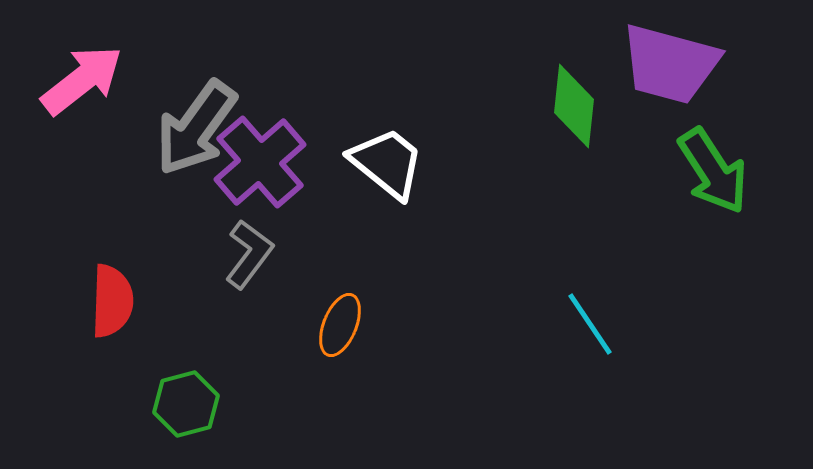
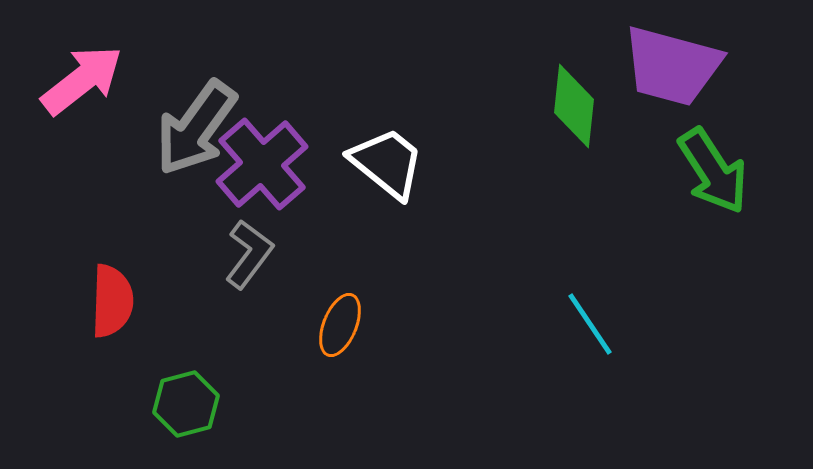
purple trapezoid: moved 2 px right, 2 px down
purple cross: moved 2 px right, 2 px down
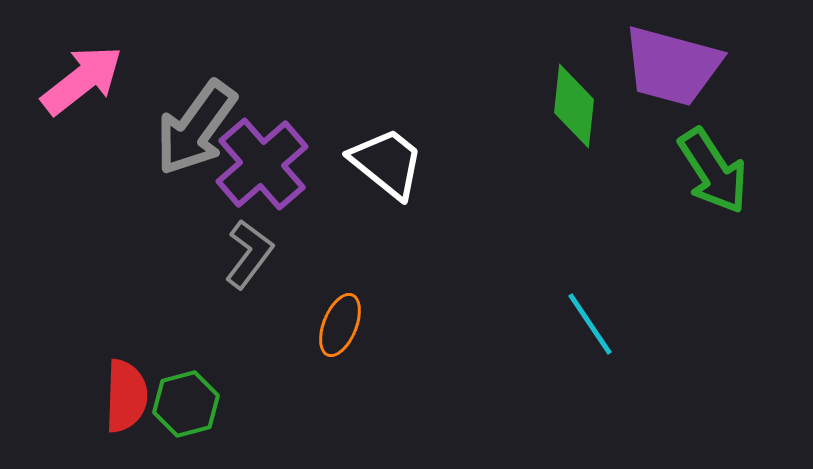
red semicircle: moved 14 px right, 95 px down
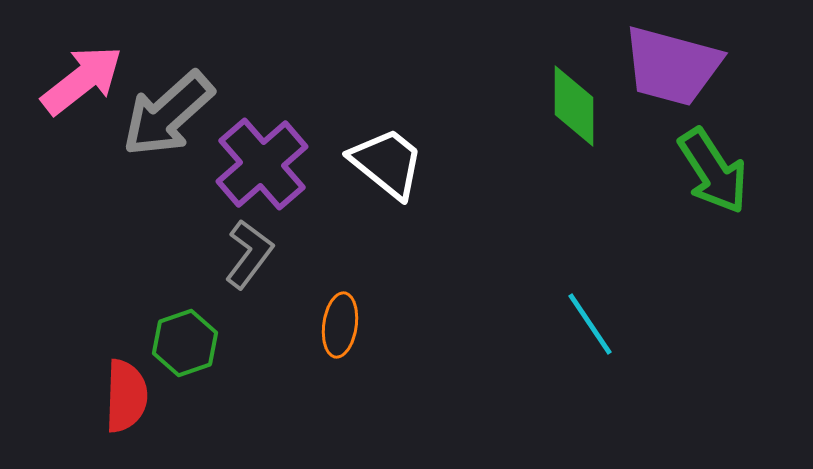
green diamond: rotated 6 degrees counterclockwise
gray arrow: moved 28 px left, 14 px up; rotated 12 degrees clockwise
orange ellipse: rotated 14 degrees counterclockwise
green hexagon: moved 1 px left, 61 px up; rotated 4 degrees counterclockwise
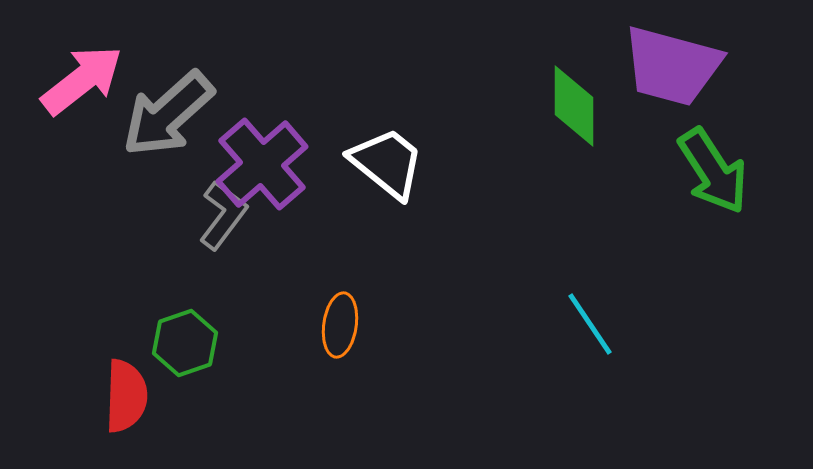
gray L-shape: moved 26 px left, 39 px up
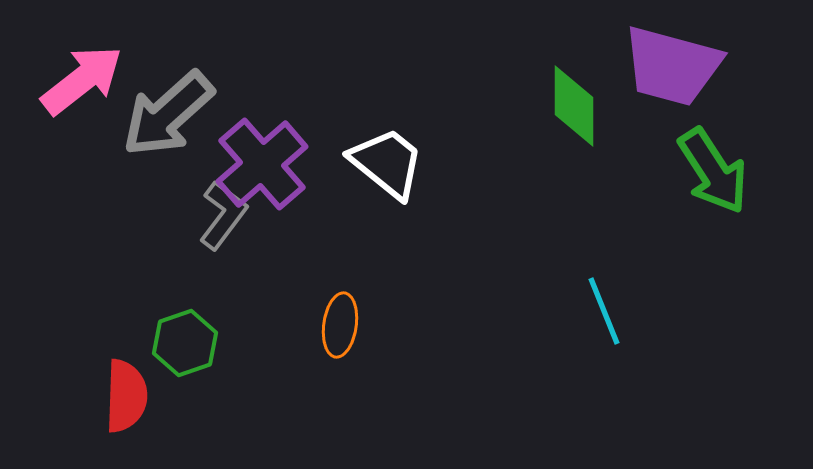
cyan line: moved 14 px right, 13 px up; rotated 12 degrees clockwise
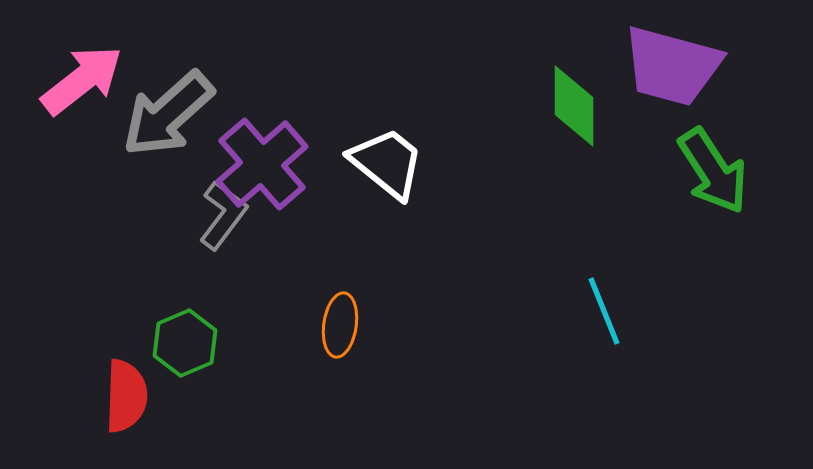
green hexagon: rotated 4 degrees counterclockwise
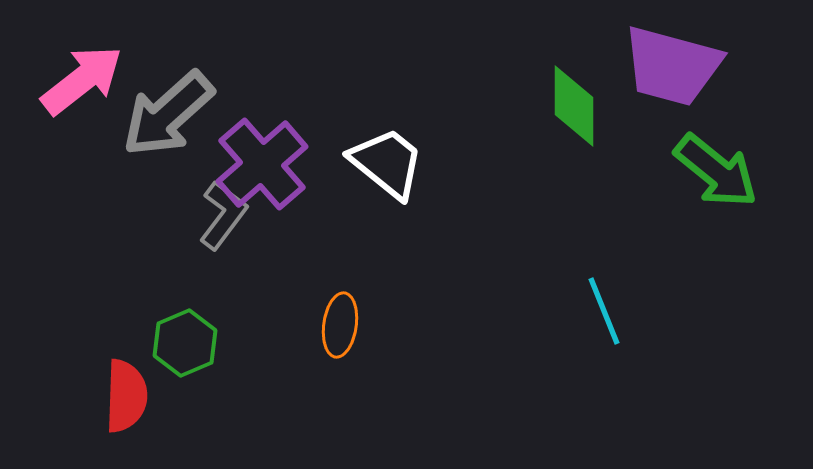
green arrow: moved 3 px right; rotated 18 degrees counterclockwise
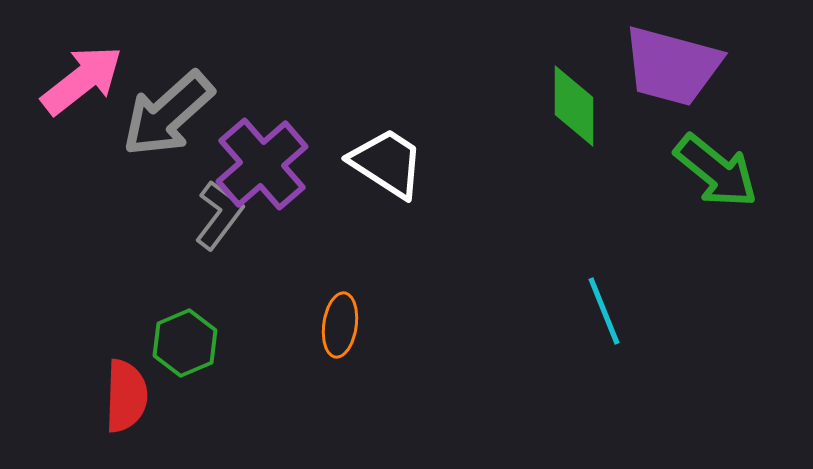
white trapezoid: rotated 6 degrees counterclockwise
gray L-shape: moved 4 px left
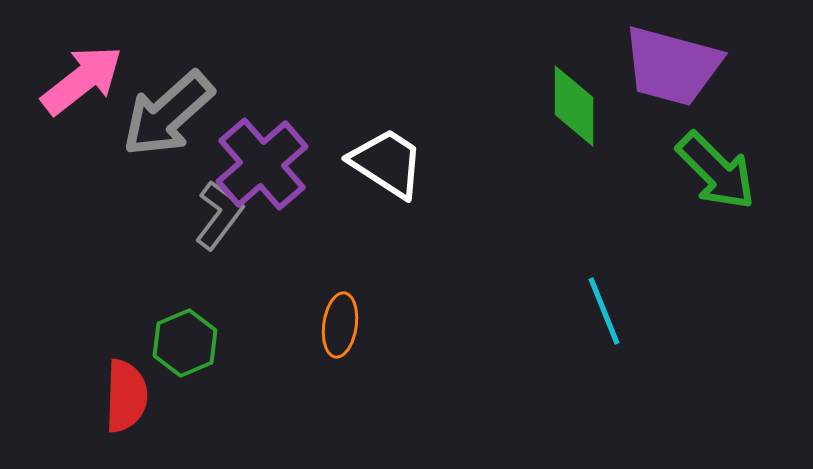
green arrow: rotated 6 degrees clockwise
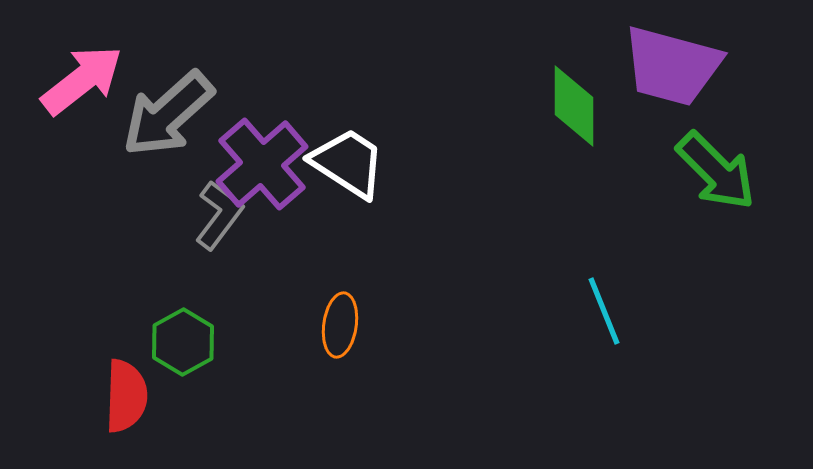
white trapezoid: moved 39 px left
green hexagon: moved 2 px left, 1 px up; rotated 6 degrees counterclockwise
